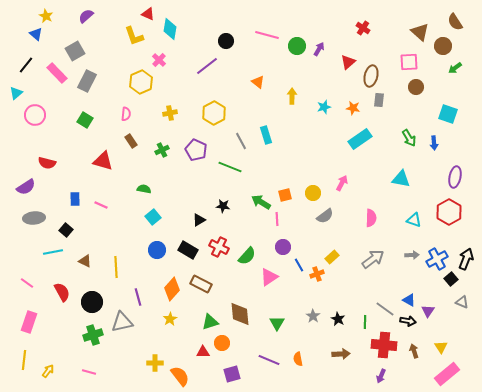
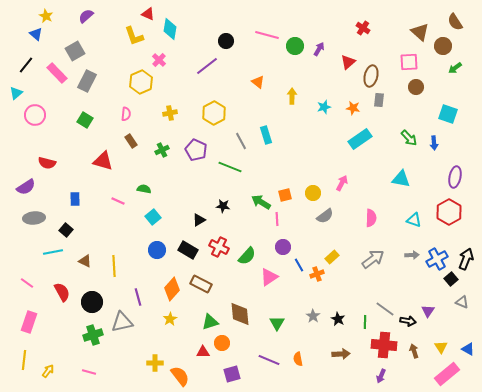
green circle at (297, 46): moved 2 px left
green arrow at (409, 138): rotated 12 degrees counterclockwise
pink line at (101, 205): moved 17 px right, 4 px up
yellow line at (116, 267): moved 2 px left, 1 px up
blue triangle at (409, 300): moved 59 px right, 49 px down
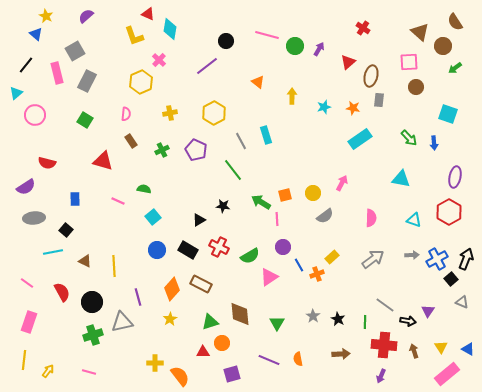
pink rectangle at (57, 73): rotated 30 degrees clockwise
green line at (230, 167): moved 3 px right, 3 px down; rotated 30 degrees clockwise
green semicircle at (247, 256): moved 3 px right; rotated 18 degrees clockwise
gray line at (385, 309): moved 4 px up
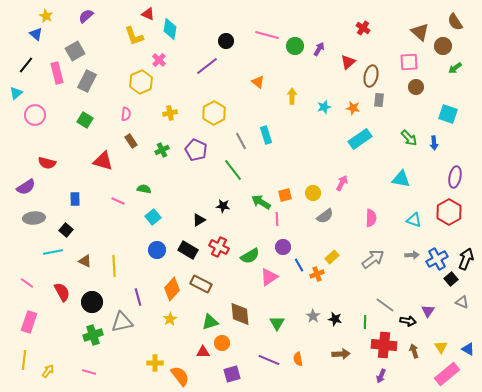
black star at (338, 319): moved 3 px left; rotated 16 degrees counterclockwise
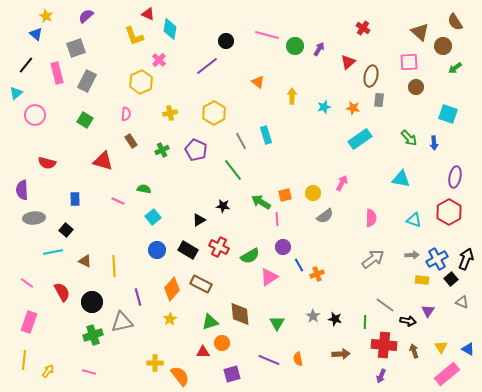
gray square at (75, 51): moved 1 px right, 3 px up; rotated 12 degrees clockwise
purple semicircle at (26, 187): moved 4 px left, 3 px down; rotated 120 degrees clockwise
yellow rectangle at (332, 257): moved 90 px right, 23 px down; rotated 48 degrees clockwise
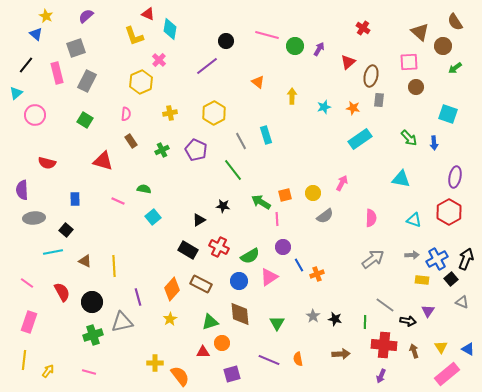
blue circle at (157, 250): moved 82 px right, 31 px down
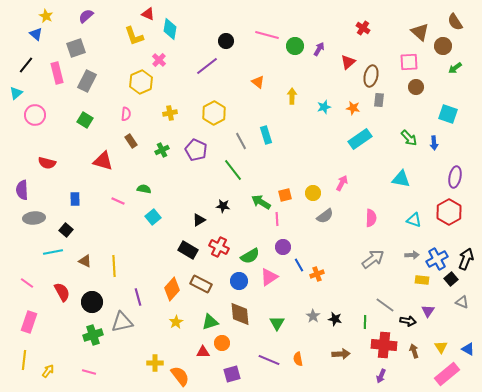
yellow star at (170, 319): moved 6 px right, 3 px down
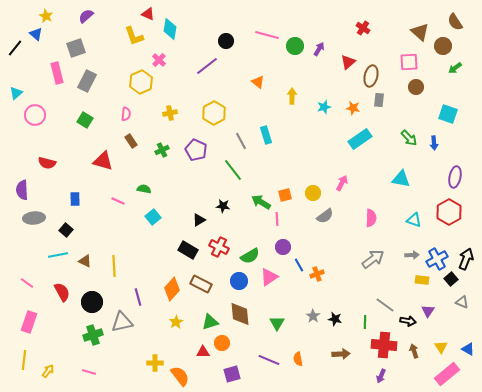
black line at (26, 65): moved 11 px left, 17 px up
cyan line at (53, 252): moved 5 px right, 3 px down
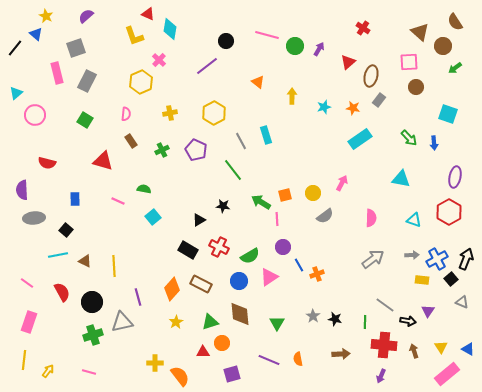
gray rectangle at (379, 100): rotated 32 degrees clockwise
